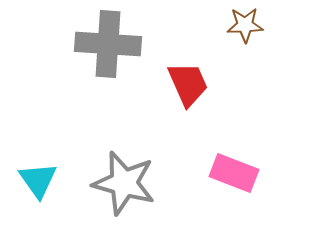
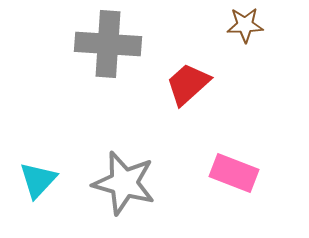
red trapezoid: rotated 108 degrees counterclockwise
cyan triangle: rotated 18 degrees clockwise
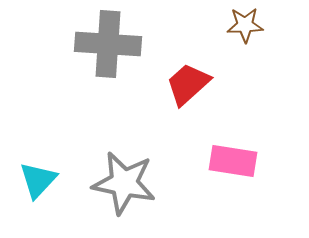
pink rectangle: moved 1 px left, 12 px up; rotated 12 degrees counterclockwise
gray star: rotated 4 degrees counterclockwise
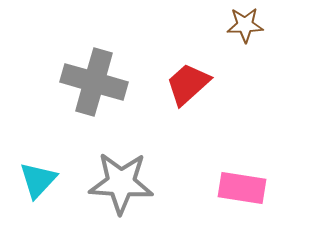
gray cross: moved 14 px left, 38 px down; rotated 12 degrees clockwise
pink rectangle: moved 9 px right, 27 px down
gray star: moved 3 px left; rotated 8 degrees counterclockwise
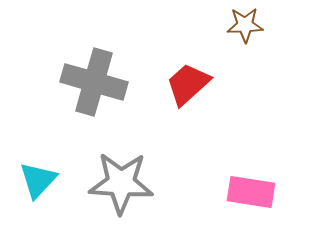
pink rectangle: moved 9 px right, 4 px down
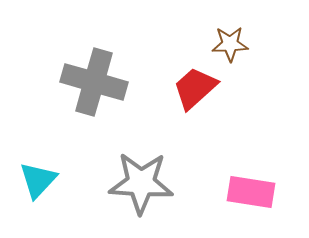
brown star: moved 15 px left, 19 px down
red trapezoid: moved 7 px right, 4 px down
gray star: moved 20 px right
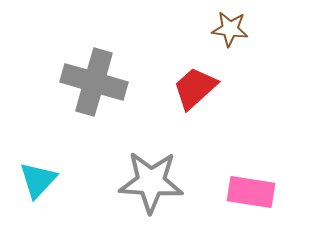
brown star: moved 15 px up; rotated 9 degrees clockwise
gray star: moved 10 px right, 1 px up
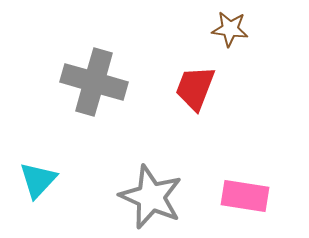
red trapezoid: rotated 27 degrees counterclockwise
gray star: moved 15 px down; rotated 20 degrees clockwise
pink rectangle: moved 6 px left, 4 px down
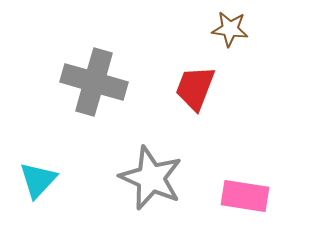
gray star: moved 19 px up
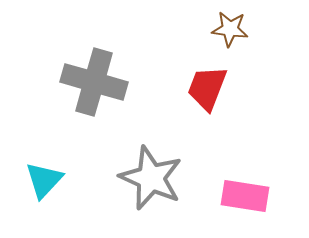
red trapezoid: moved 12 px right
cyan triangle: moved 6 px right
